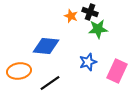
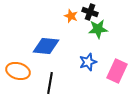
orange ellipse: moved 1 px left; rotated 25 degrees clockwise
black line: rotated 45 degrees counterclockwise
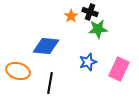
orange star: rotated 16 degrees clockwise
pink rectangle: moved 2 px right, 2 px up
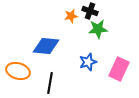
black cross: moved 1 px up
orange star: rotated 24 degrees clockwise
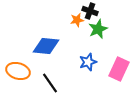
orange star: moved 6 px right, 4 px down
green star: rotated 18 degrees counterclockwise
black line: rotated 45 degrees counterclockwise
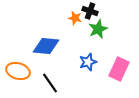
orange star: moved 2 px left, 2 px up; rotated 24 degrees clockwise
